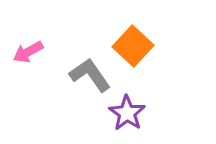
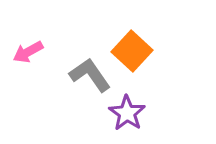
orange square: moved 1 px left, 5 px down
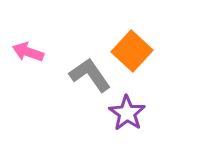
pink arrow: rotated 48 degrees clockwise
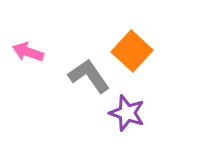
gray L-shape: moved 1 px left, 1 px down
purple star: rotated 15 degrees counterclockwise
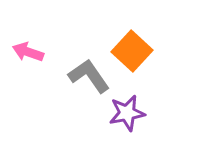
purple star: rotated 30 degrees counterclockwise
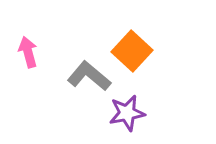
pink arrow: rotated 56 degrees clockwise
gray L-shape: rotated 15 degrees counterclockwise
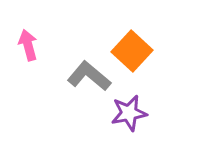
pink arrow: moved 7 px up
purple star: moved 2 px right
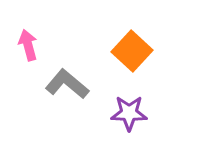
gray L-shape: moved 22 px left, 8 px down
purple star: rotated 12 degrees clockwise
